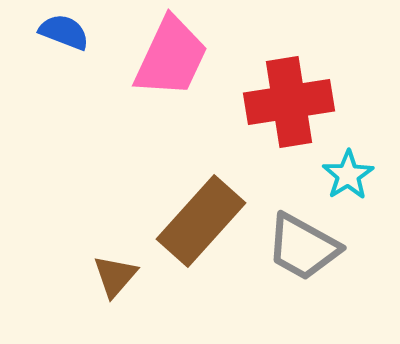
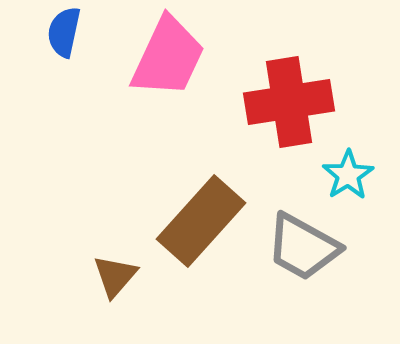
blue semicircle: rotated 99 degrees counterclockwise
pink trapezoid: moved 3 px left
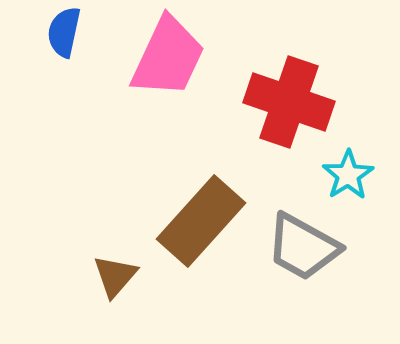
red cross: rotated 28 degrees clockwise
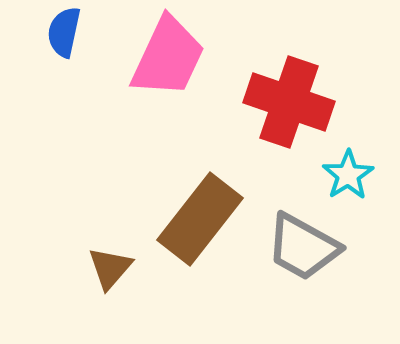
brown rectangle: moved 1 px left, 2 px up; rotated 4 degrees counterclockwise
brown triangle: moved 5 px left, 8 px up
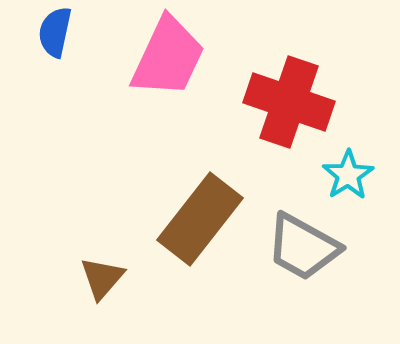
blue semicircle: moved 9 px left
brown triangle: moved 8 px left, 10 px down
